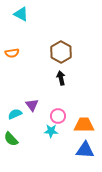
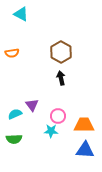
green semicircle: moved 3 px right; rotated 49 degrees counterclockwise
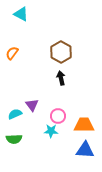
orange semicircle: rotated 136 degrees clockwise
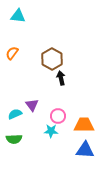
cyan triangle: moved 3 px left, 2 px down; rotated 21 degrees counterclockwise
brown hexagon: moved 9 px left, 7 px down
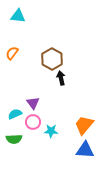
purple triangle: moved 1 px right, 2 px up
pink circle: moved 25 px left, 6 px down
orange trapezoid: rotated 50 degrees counterclockwise
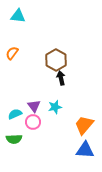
brown hexagon: moved 4 px right, 1 px down
purple triangle: moved 1 px right, 3 px down
cyan star: moved 4 px right, 24 px up; rotated 16 degrees counterclockwise
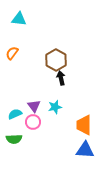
cyan triangle: moved 1 px right, 3 px down
orange trapezoid: rotated 40 degrees counterclockwise
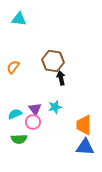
orange semicircle: moved 1 px right, 14 px down
brown hexagon: moved 3 px left, 1 px down; rotated 20 degrees counterclockwise
purple triangle: moved 1 px right, 3 px down
green semicircle: moved 5 px right
blue triangle: moved 3 px up
